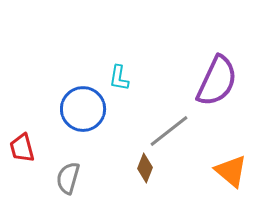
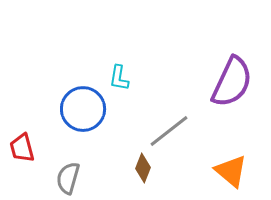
purple semicircle: moved 15 px right, 1 px down
brown diamond: moved 2 px left
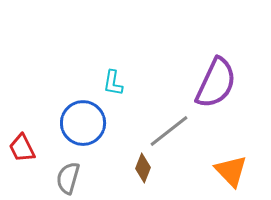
cyan L-shape: moved 6 px left, 5 px down
purple semicircle: moved 16 px left, 1 px down
blue circle: moved 14 px down
red trapezoid: rotated 12 degrees counterclockwise
orange triangle: rotated 6 degrees clockwise
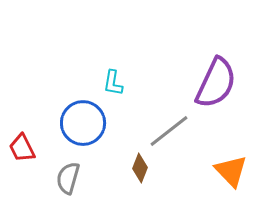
brown diamond: moved 3 px left
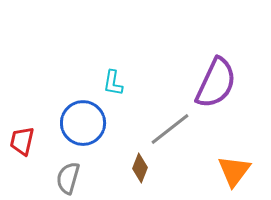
gray line: moved 1 px right, 2 px up
red trapezoid: moved 7 px up; rotated 40 degrees clockwise
orange triangle: moved 3 px right; rotated 21 degrees clockwise
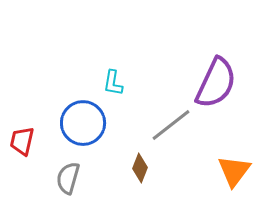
gray line: moved 1 px right, 4 px up
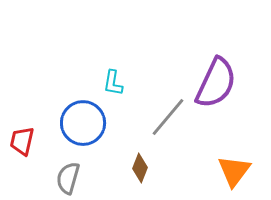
gray line: moved 3 px left, 8 px up; rotated 12 degrees counterclockwise
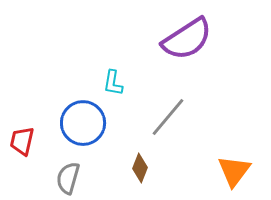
purple semicircle: moved 29 px left, 44 px up; rotated 32 degrees clockwise
